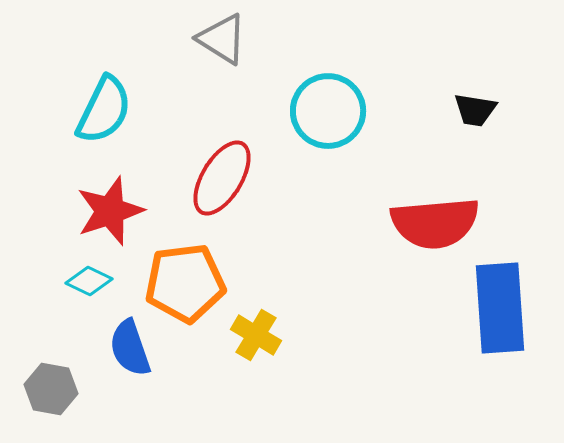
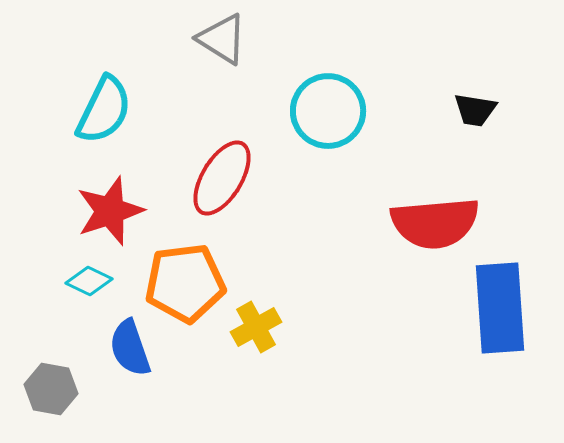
yellow cross: moved 8 px up; rotated 30 degrees clockwise
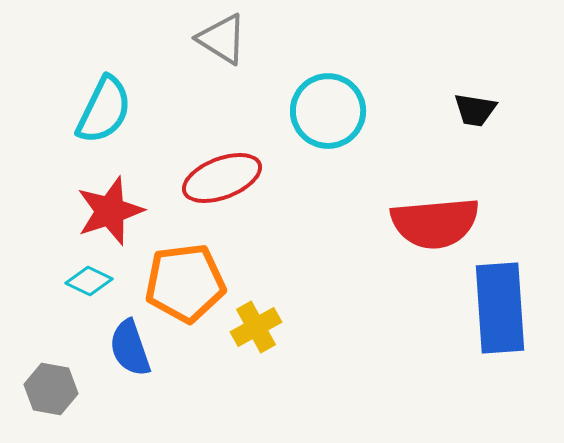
red ellipse: rotated 38 degrees clockwise
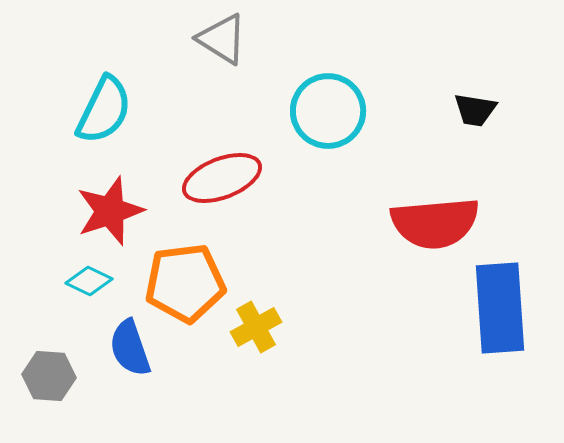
gray hexagon: moved 2 px left, 13 px up; rotated 6 degrees counterclockwise
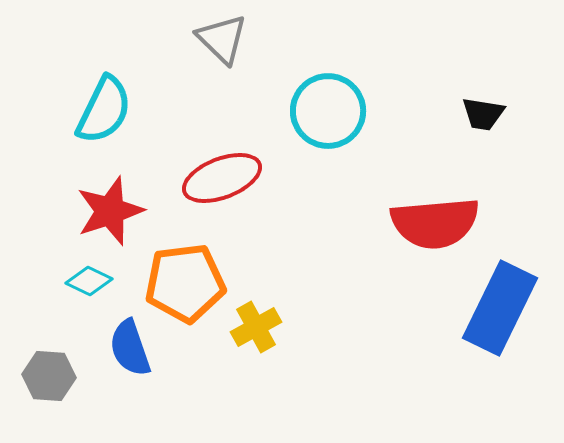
gray triangle: rotated 12 degrees clockwise
black trapezoid: moved 8 px right, 4 px down
blue rectangle: rotated 30 degrees clockwise
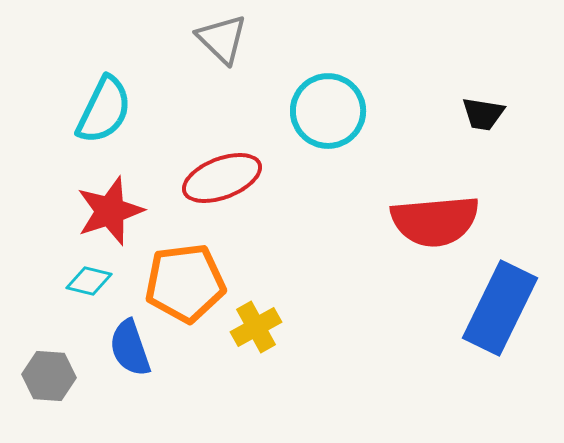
red semicircle: moved 2 px up
cyan diamond: rotated 12 degrees counterclockwise
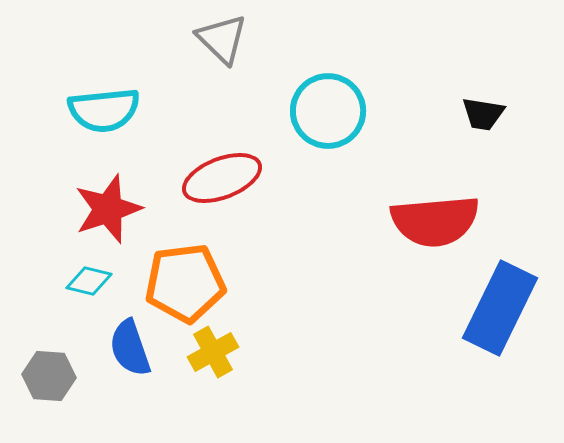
cyan semicircle: rotated 58 degrees clockwise
red star: moved 2 px left, 2 px up
yellow cross: moved 43 px left, 25 px down
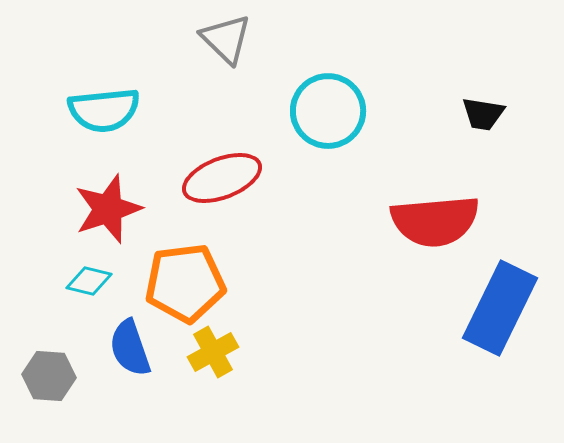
gray triangle: moved 4 px right
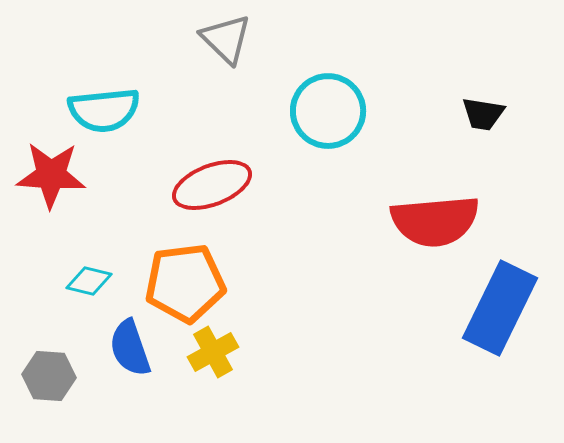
red ellipse: moved 10 px left, 7 px down
red star: moved 57 px left, 34 px up; rotated 22 degrees clockwise
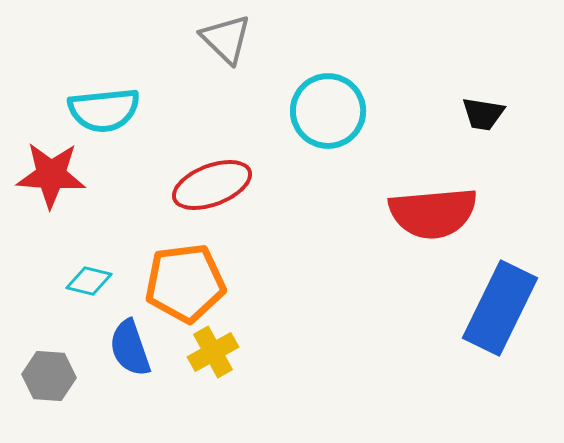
red semicircle: moved 2 px left, 8 px up
